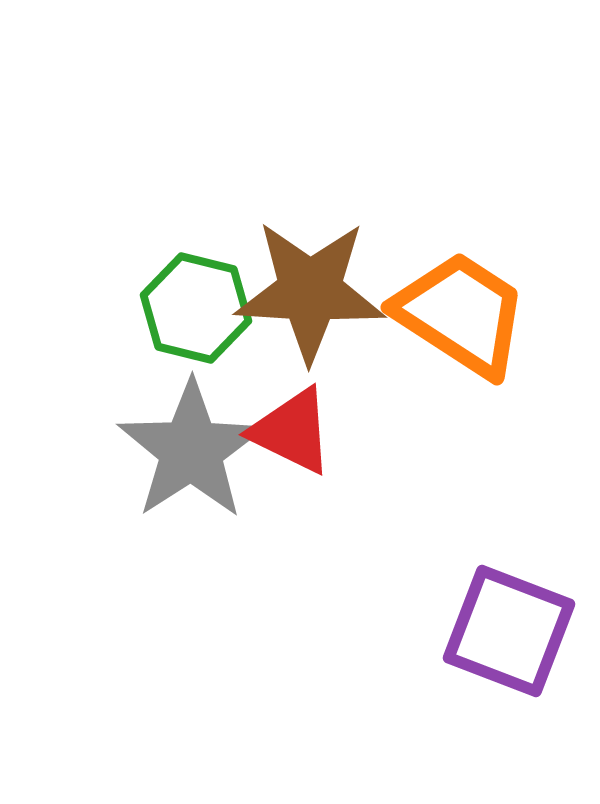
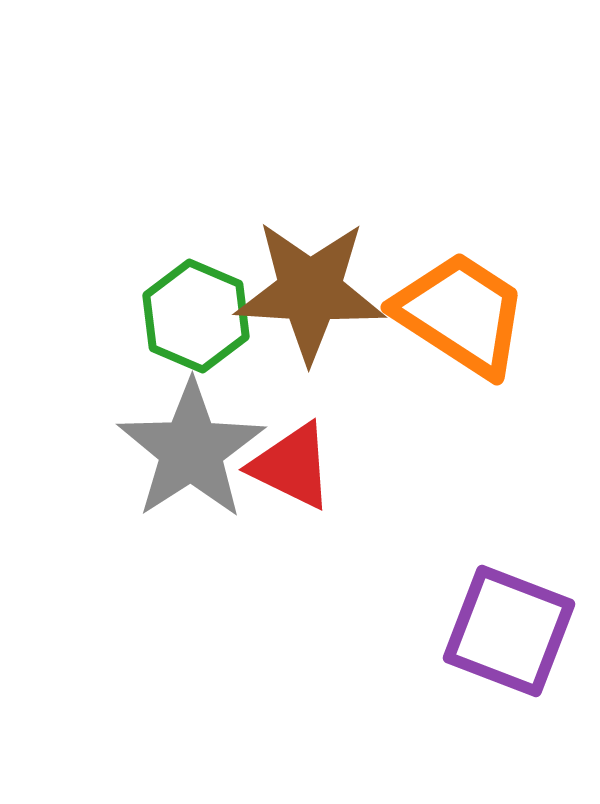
green hexagon: moved 8 px down; rotated 9 degrees clockwise
red triangle: moved 35 px down
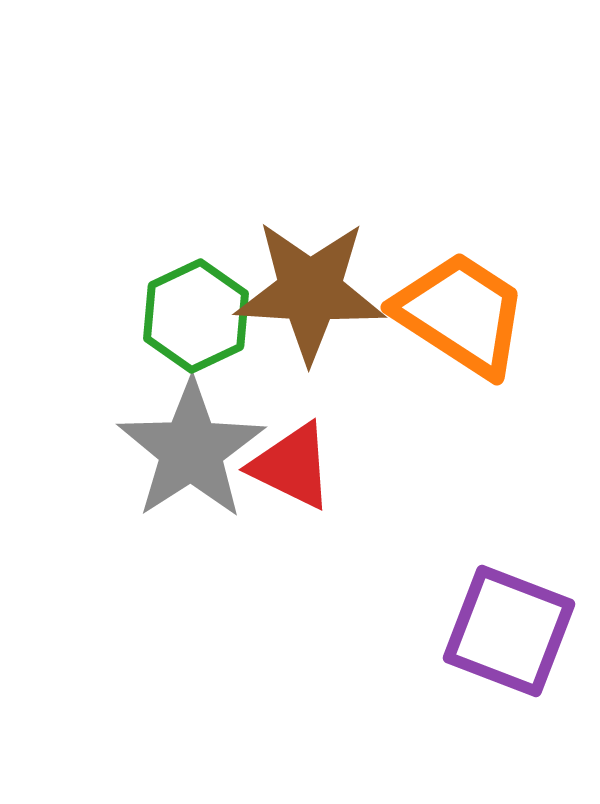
green hexagon: rotated 12 degrees clockwise
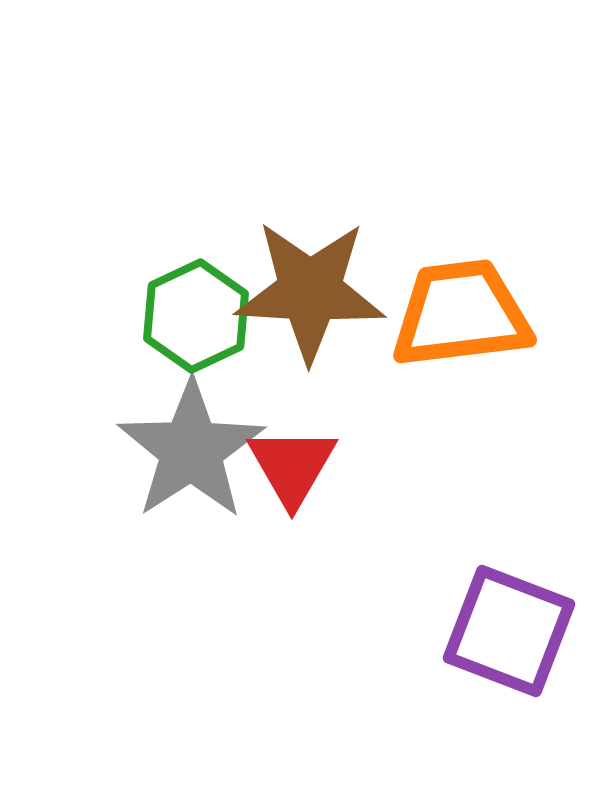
orange trapezoid: rotated 40 degrees counterclockwise
red triangle: rotated 34 degrees clockwise
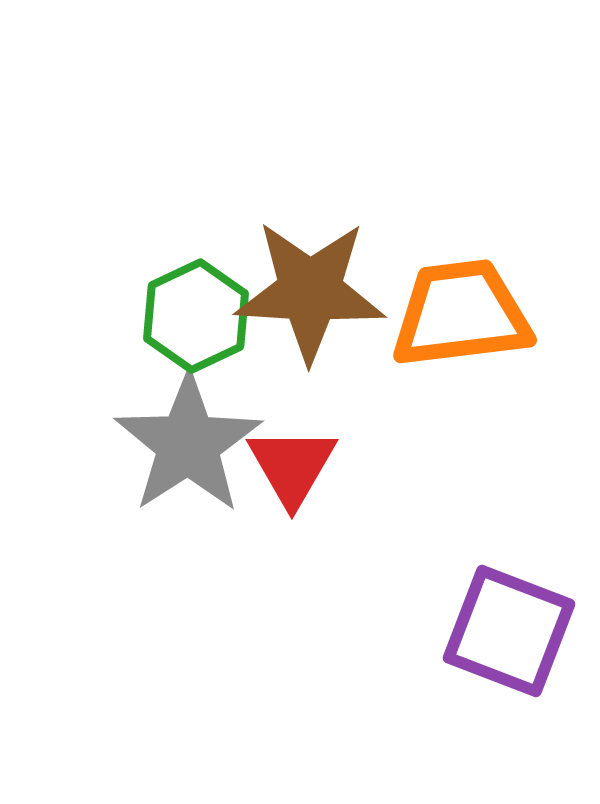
gray star: moved 3 px left, 6 px up
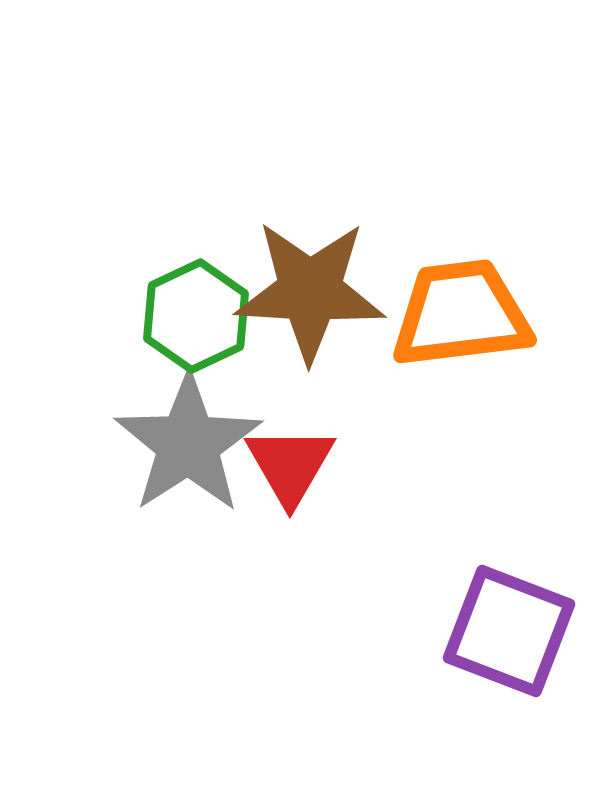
red triangle: moved 2 px left, 1 px up
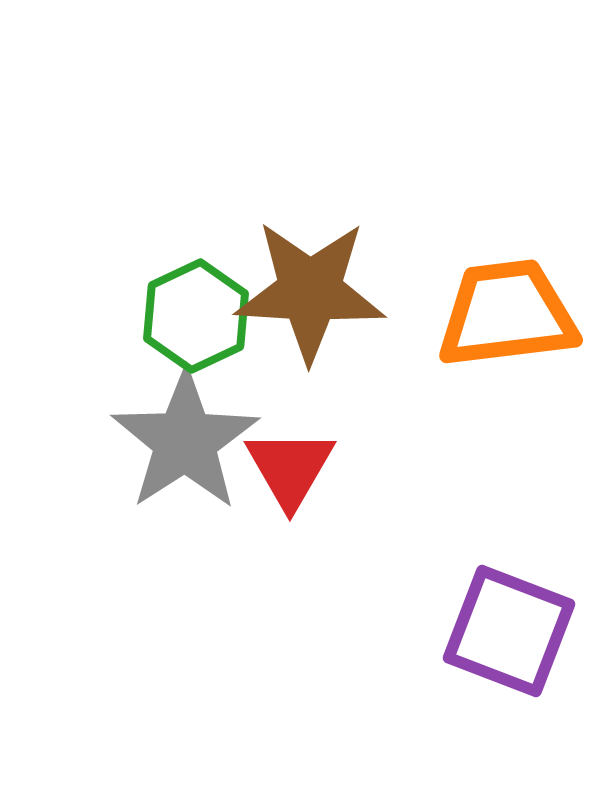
orange trapezoid: moved 46 px right
gray star: moved 3 px left, 3 px up
red triangle: moved 3 px down
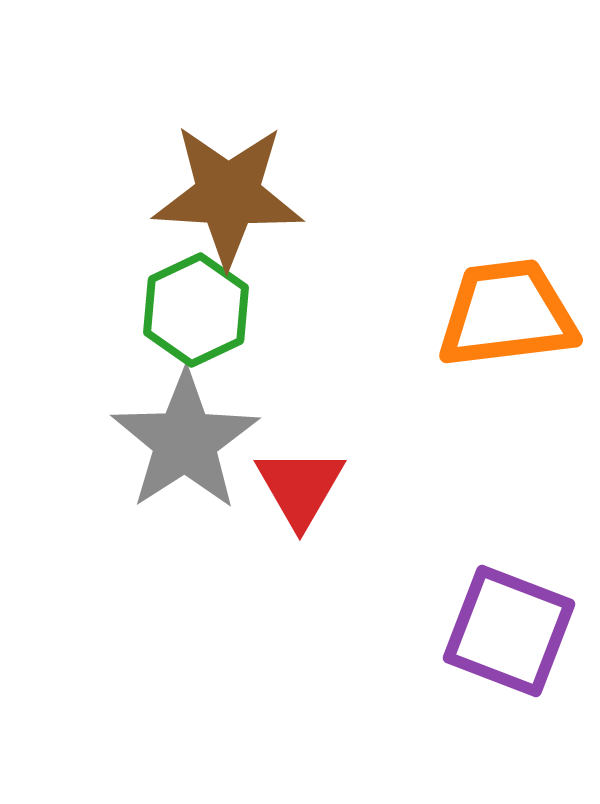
brown star: moved 82 px left, 96 px up
green hexagon: moved 6 px up
red triangle: moved 10 px right, 19 px down
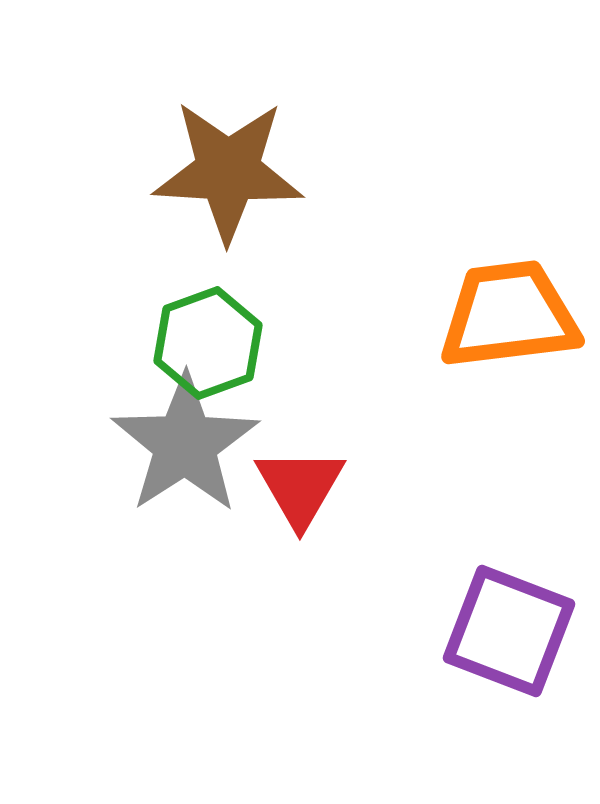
brown star: moved 24 px up
green hexagon: moved 12 px right, 33 px down; rotated 5 degrees clockwise
orange trapezoid: moved 2 px right, 1 px down
gray star: moved 3 px down
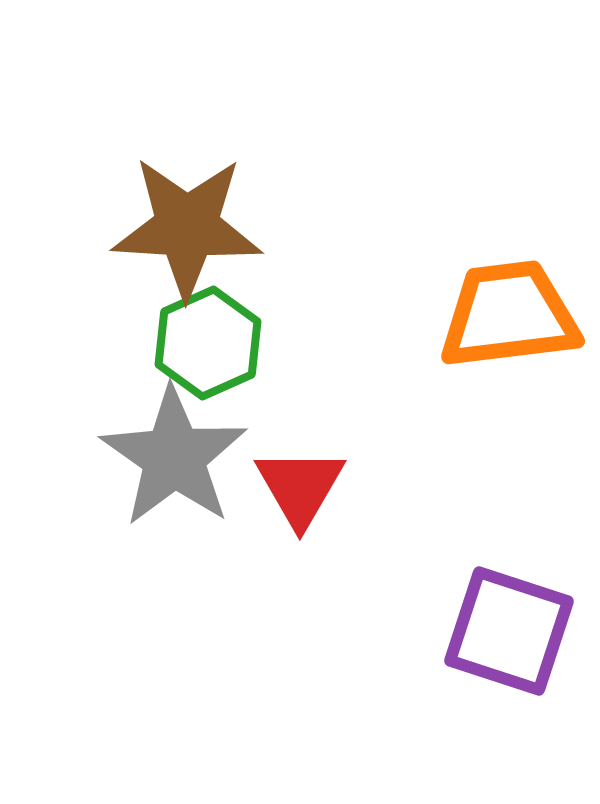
brown star: moved 41 px left, 56 px down
green hexagon: rotated 4 degrees counterclockwise
gray star: moved 11 px left, 13 px down; rotated 4 degrees counterclockwise
purple square: rotated 3 degrees counterclockwise
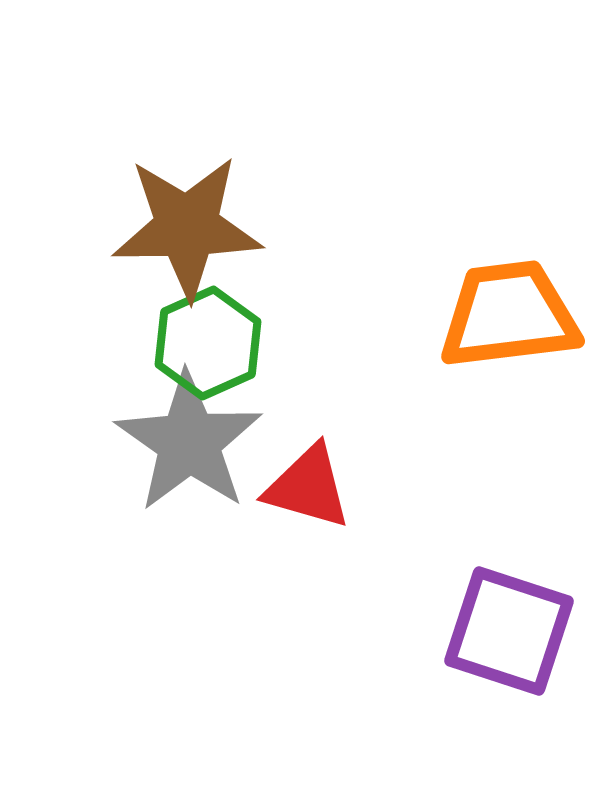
brown star: rotated 4 degrees counterclockwise
gray star: moved 15 px right, 15 px up
red triangle: moved 8 px right; rotated 44 degrees counterclockwise
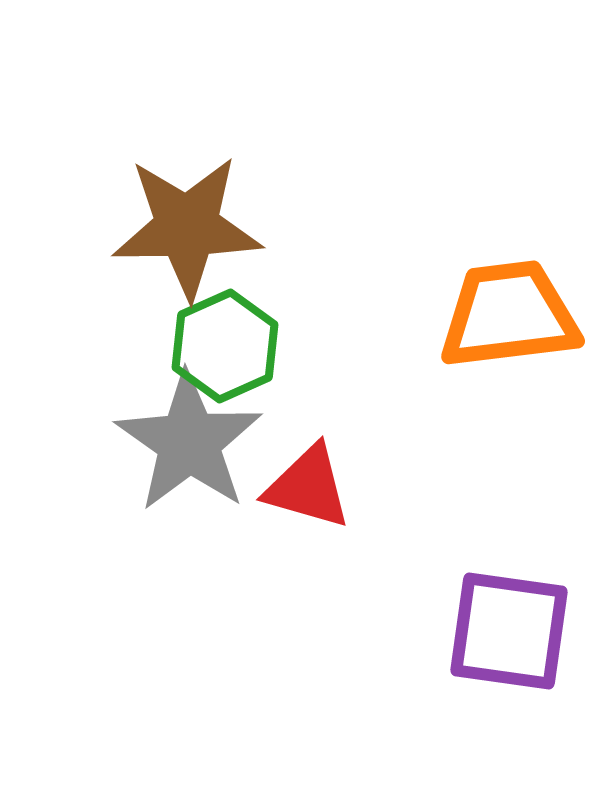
green hexagon: moved 17 px right, 3 px down
purple square: rotated 10 degrees counterclockwise
